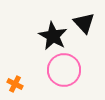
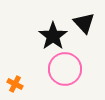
black star: rotated 8 degrees clockwise
pink circle: moved 1 px right, 1 px up
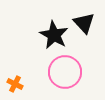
black star: moved 1 px right, 1 px up; rotated 8 degrees counterclockwise
pink circle: moved 3 px down
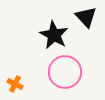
black triangle: moved 2 px right, 6 px up
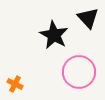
black triangle: moved 2 px right, 1 px down
pink circle: moved 14 px right
